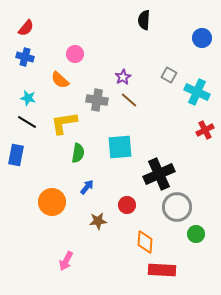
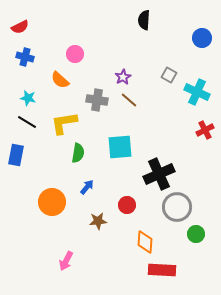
red semicircle: moved 6 px left, 1 px up; rotated 24 degrees clockwise
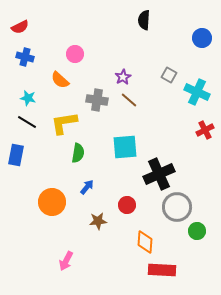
cyan square: moved 5 px right
green circle: moved 1 px right, 3 px up
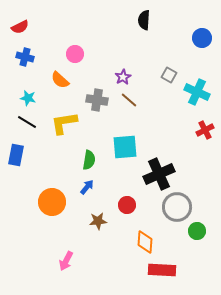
green semicircle: moved 11 px right, 7 px down
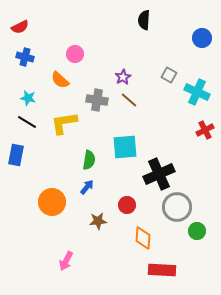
orange diamond: moved 2 px left, 4 px up
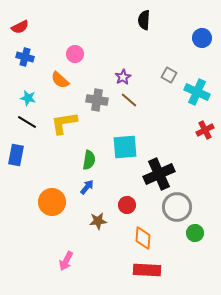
green circle: moved 2 px left, 2 px down
red rectangle: moved 15 px left
